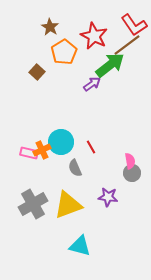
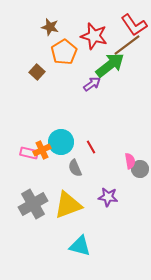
brown star: rotated 18 degrees counterclockwise
red star: rotated 12 degrees counterclockwise
gray circle: moved 8 px right, 4 px up
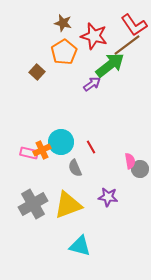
brown star: moved 13 px right, 4 px up
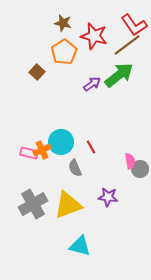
green arrow: moved 9 px right, 10 px down
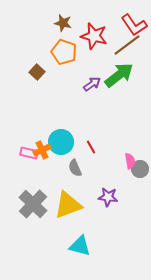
orange pentagon: rotated 20 degrees counterclockwise
gray cross: rotated 16 degrees counterclockwise
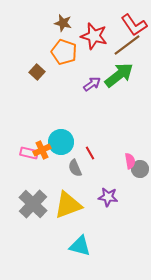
red line: moved 1 px left, 6 px down
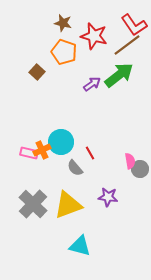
gray semicircle: rotated 18 degrees counterclockwise
